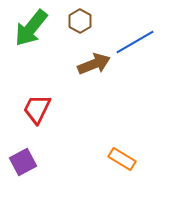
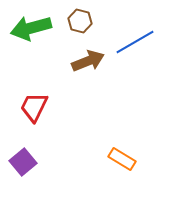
brown hexagon: rotated 15 degrees counterclockwise
green arrow: rotated 36 degrees clockwise
brown arrow: moved 6 px left, 3 px up
red trapezoid: moved 3 px left, 2 px up
purple square: rotated 12 degrees counterclockwise
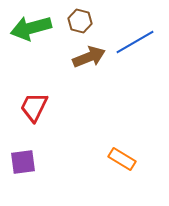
brown arrow: moved 1 px right, 4 px up
purple square: rotated 32 degrees clockwise
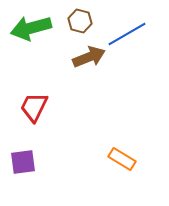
blue line: moved 8 px left, 8 px up
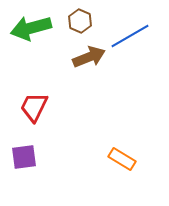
brown hexagon: rotated 10 degrees clockwise
blue line: moved 3 px right, 2 px down
purple square: moved 1 px right, 5 px up
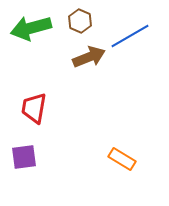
red trapezoid: moved 1 px down; rotated 16 degrees counterclockwise
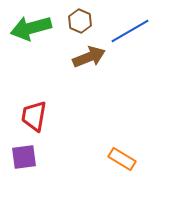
blue line: moved 5 px up
red trapezoid: moved 8 px down
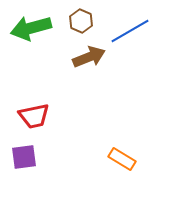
brown hexagon: moved 1 px right
red trapezoid: rotated 112 degrees counterclockwise
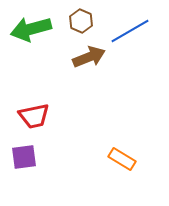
green arrow: moved 1 px down
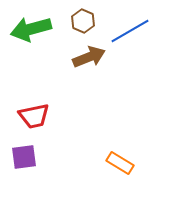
brown hexagon: moved 2 px right
orange rectangle: moved 2 px left, 4 px down
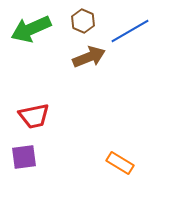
green arrow: rotated 9 degrees counterclockwise
